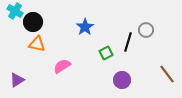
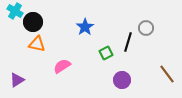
gray circle: moved 2 px up
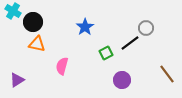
cyan cross: moved 2 px left
black line: moved 2 px right, 1 px down; rotated 36 degrees clockwise
pink semicircle: rotated 42 degrees counterclockwise
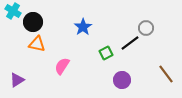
blue star: moved 2 px left
pink semicircle: rotated 18 degrees clockwise
brown line: moved 1 px left
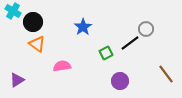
gray circle: moved 1 px down
orange triangle: rotated 24 degrees clockwise
pink semicircle: rotated 48 degrees clockwise
purple circle: moved 2 px left, 1 px down
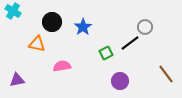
black circle: moved 19 px right
gray circle: moved 1 px left, 2 px up
orange triangle: rotated 24 degrees counterclockwise
purple triangle: rotated 21 degrees clockwise
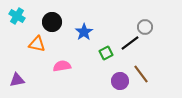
cyan cross: moved 4 px right, 5 px down
blue star: moved 1 px right, 5 px down
brown line: moved 25 px left
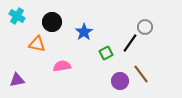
black line: rotated 18 degrees counterclockwise
